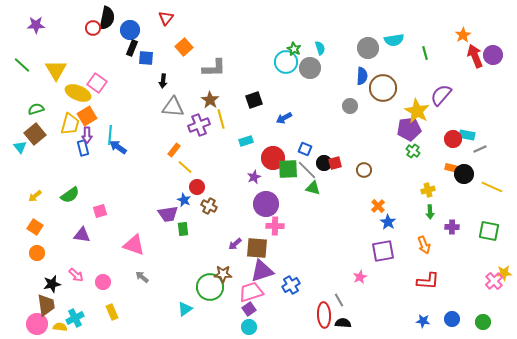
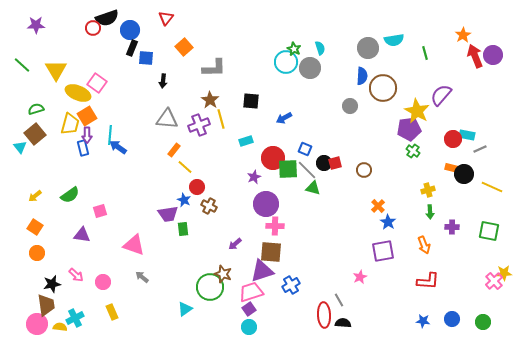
black semicircle at (107, 18): rotated 60 degrees clockwise
black square at (254, 100): moved 3 px left, 1 px down; rotated 24 degrees clockwise
gray triangle at (173, 107): moved 6 px left, 12 px down
brown square at (257, 248): moved 14 px right, 4 px down
brown star at (223, 274): rotated 18 degrees clockwise
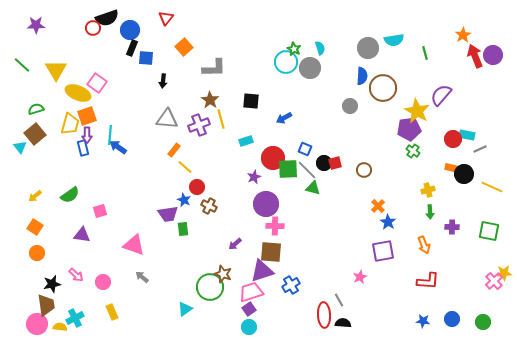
orange square at (87, 116): rotated 12 degrees clockwise
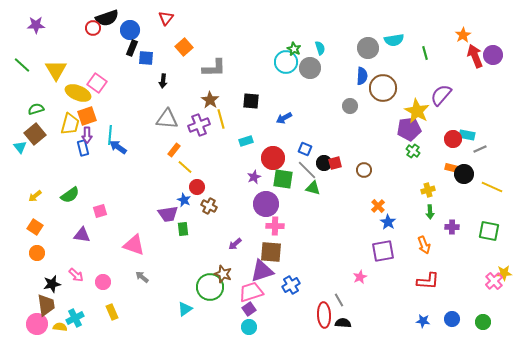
green square at (288, 169): moved 5 px left, 10 px down; rotated 10 degrees clockwise
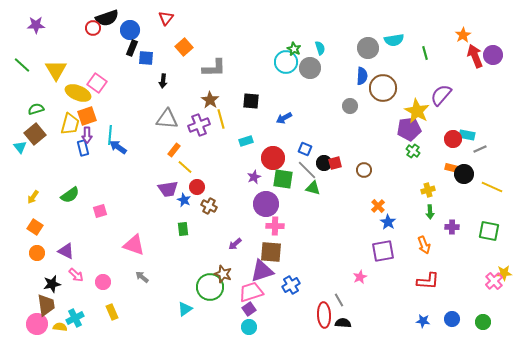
yellow arrow at (35, 196): moved 2 px left, 1 px down; rotated 16 degrees counterclockwise
purple trapezoid at (168, 214): moved 25 px up
purple triangle at (82, 235): moved 16 px left, 16 px down; rotated 18 degrees clockwise
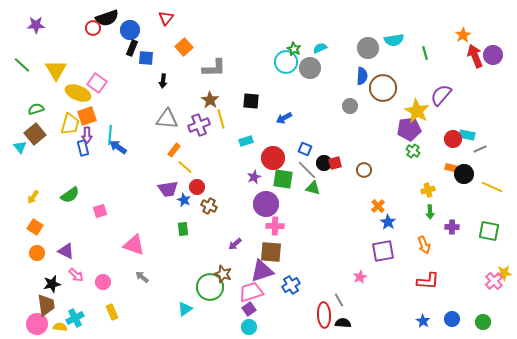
cyan semicircle at (320, 48): rotated 96 degrees counterclockwise
blue star at (423, 321): rotated 24 degrees clockwise
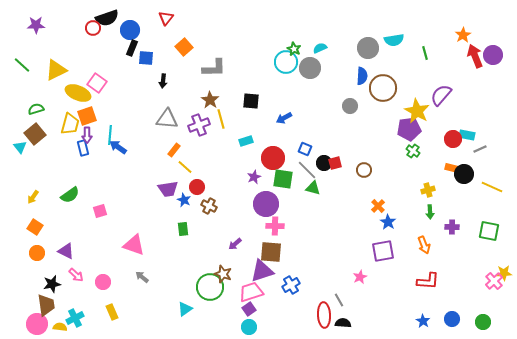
yellow triangle at (56, 70): rotated 35 degrees clockwise
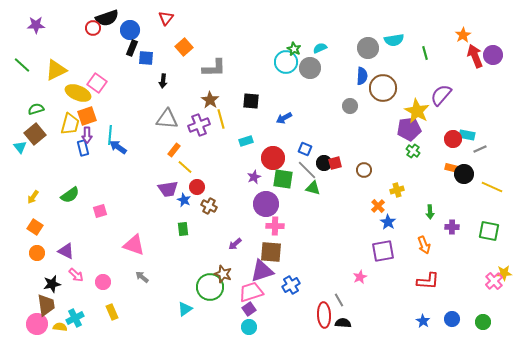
yellow cross at (428, 190): moved 31 px left
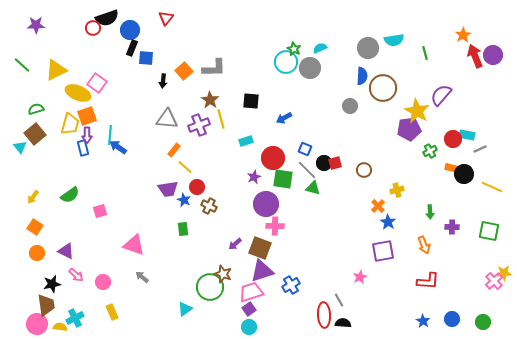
orange square at (184, 47): moved 24 px down
green cross at (413, 151): moved 17 px right; rotated 24 degrees clockwise
brown square at (271, 252): moved 11 px left, 4 px up; rotated 15 degrees clockwise
